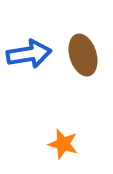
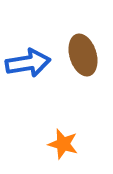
blue arrow: moved 1 px left, 9 px down
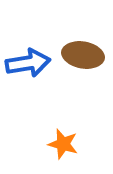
brown ellipse: rotated 63 degrees counterclockwise
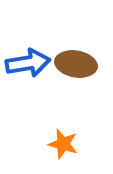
brown ellipse: moved 7 px left, 9 px down
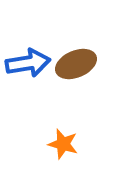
brown ellipse: rotated 33 degrees counterclockwise
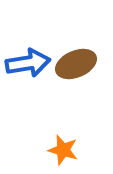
orange star: moved 6 px down
